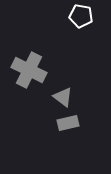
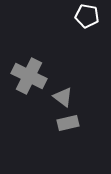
white pentagon: moved 6 px right
gray cross: moved 6 px down
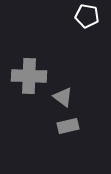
gray cross: rotated 24 degrees counterclockwise
gray rectangle: moved 3 px down
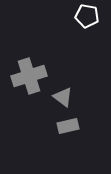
gray cross: rotated 20 degrees counterclockwise
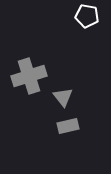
gray triangle: rotated 15 degrees clockwise
